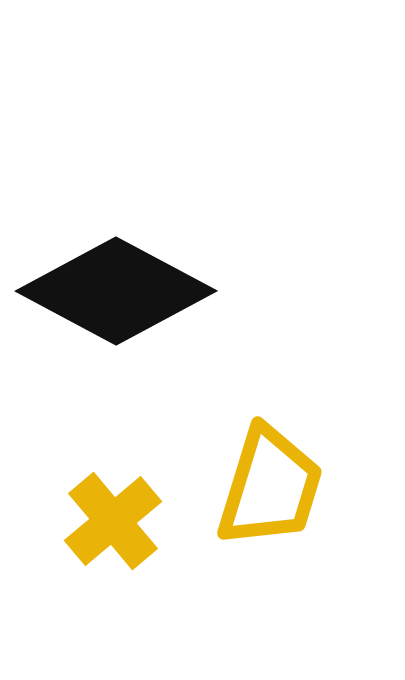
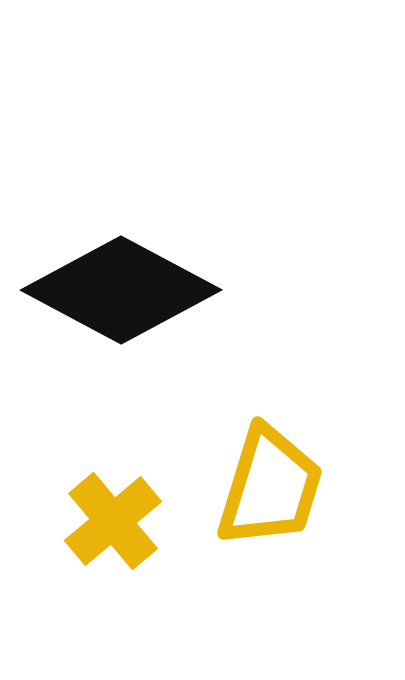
black diamond: moved 5 px right, 1 px up
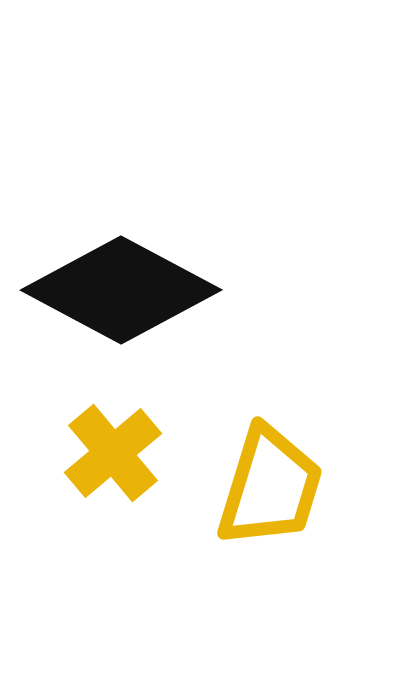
yellow cross: moved 68 px up
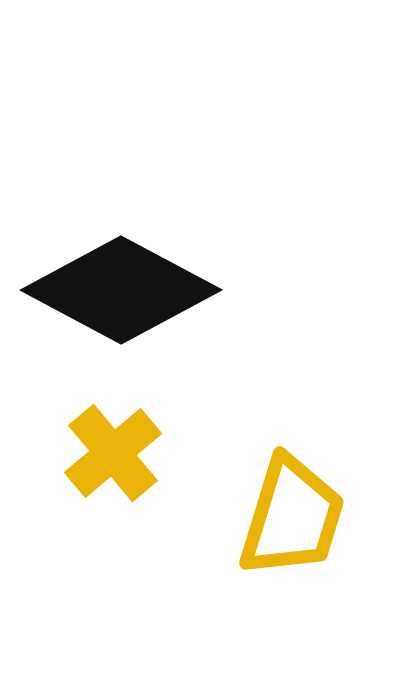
yellow trapezoid: moved 22 px right, 30 px down
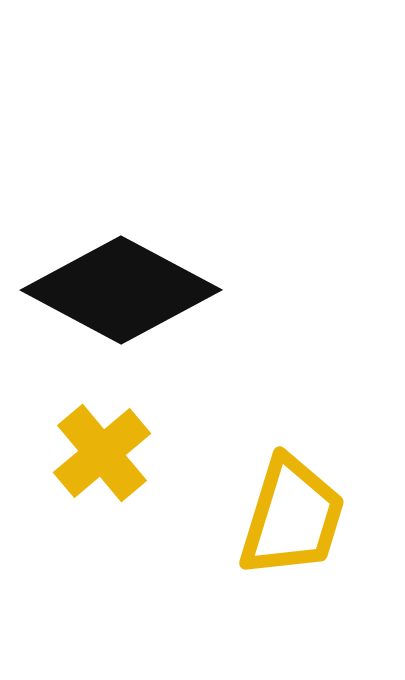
yellow cross: moved 11 px left
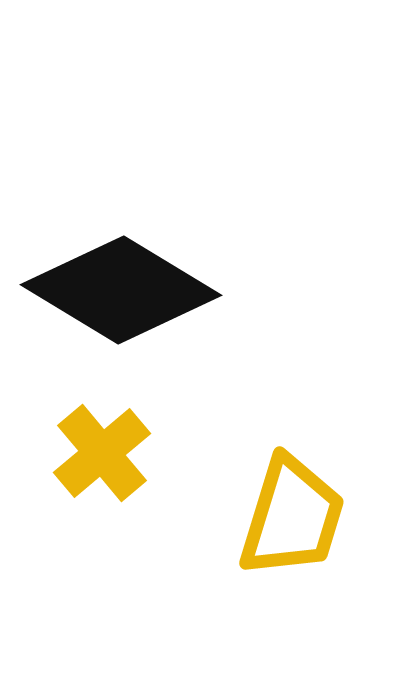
black diamond: rotated 3 degrees clockwise
